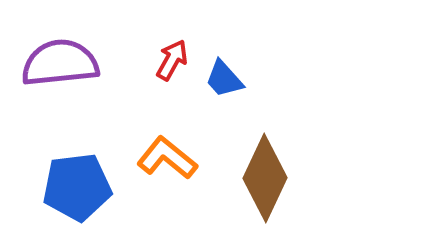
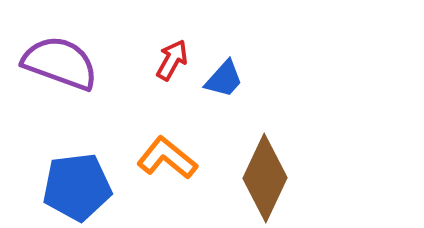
purple semicircle: rotated 26 degrees clockwise
blue trapezoid: rotated 96 degrees counterclockwise
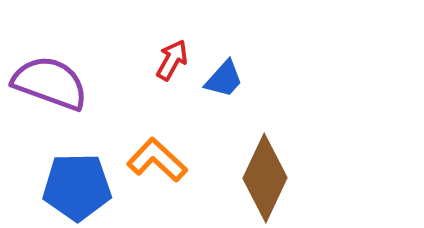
purple semicircle: moved 10 px left, 20 px down
orange L-shape: moved 10 px left, 2 px down; rotated 4 degrees clockwise
blue pentagon: rotated 6 degrees clockwise
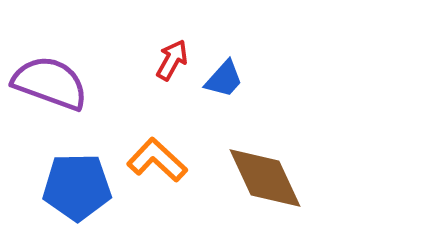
brown diamond: rotated 50 degrees counterclockwise
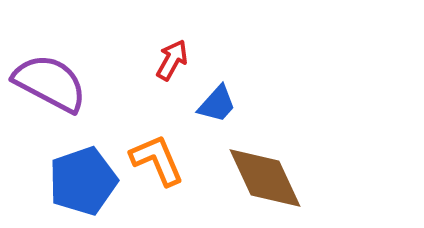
blue trapezoid: moved 7 px left, 25 px down
purple semicircle: rotated 8 degrees clockwise
orange L-shape: rotated 24 degrees clockwise
blue pentagon: moved 6 px right, 6 px up; rotated 18 degrees counterclockwise
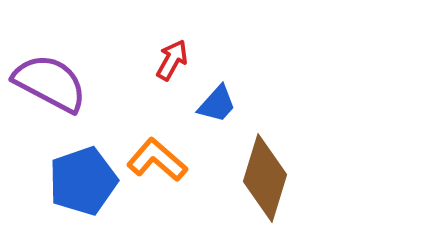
orange L-shape: rotated 26 degrees counterclockwise
brown diamond: rotated 42 degrees clockwise
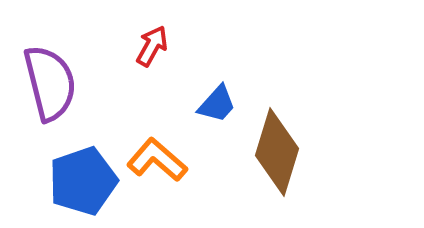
red arrow: moved 20 px left, 14 px up
purple semicircle: rotated 48 degrees clockwise
brown diamond: moved 12 px right, 26 px up
